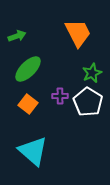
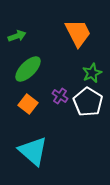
purple cross: rotated 35 degrees clockwise
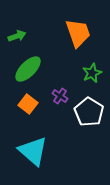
orange trapezoid: rotated 8 degrees clockwise
white pentagon: moved 1 px right, 10 px down
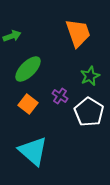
green arrow: moved 5 px left
green star: moved 2 px left, 3 px down
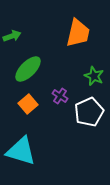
orange trapezoid: rotated 32 degrees clockwise
green star: moved 4 px right; rotated 24 degrees counterclockwise
orange square: rotated 12 degrees clockwise
white pentagon: rotated 16 degrees clockwise
cyan triangle: moved 12 px left; rotated 24 degrees counterclockwise
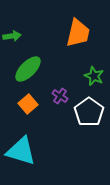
green arrow: rotated 12 degrees clockwise
white pentagon: rotated 12 degrees counterclockwise
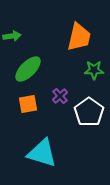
orange trapezoid: moved 1 px right, 4 px down
green star: moved 6 px up; rotated 24 degrees counterclockwise
purple cross: rotated 14 degrees clockwise
orange square: rotated 30 degrees clockwise
cyan triangle: moved 21 px right, 2 px down
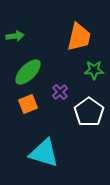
green arrow: moved 3 px right
green ellipse: moved 3 px down
purple cross: moved 4 px up
orange square: rotated 12 degrees counterclockwise
cyan triangle: moved 2 px right
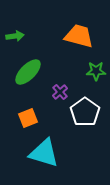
orange trapezoid: moved 1 px up; rotated 88 degrees counterclockwise
green star: moved 2 px right, 1 px down
orange square: moved 14 px down
white pentagon: moved 4 px left
